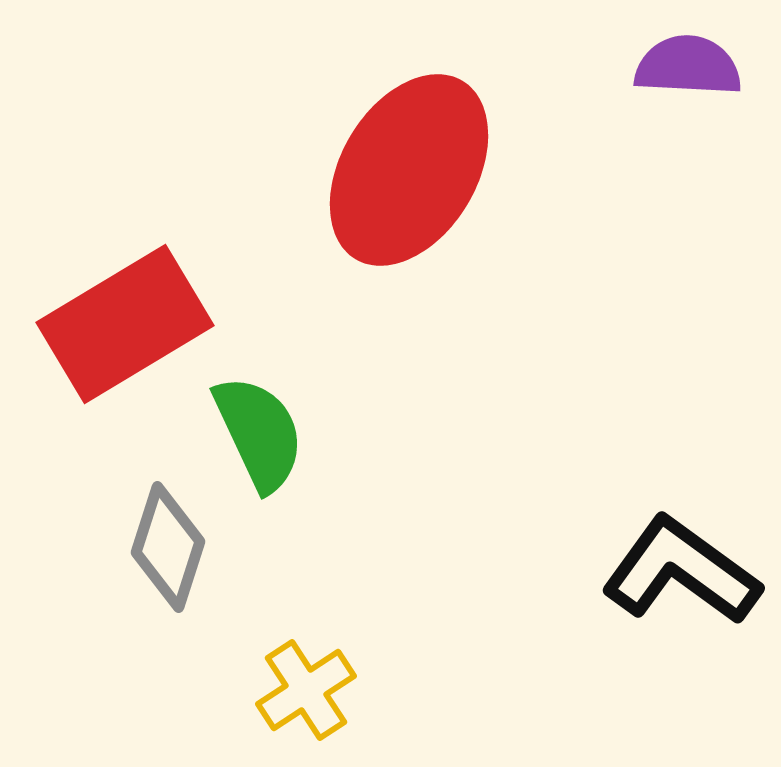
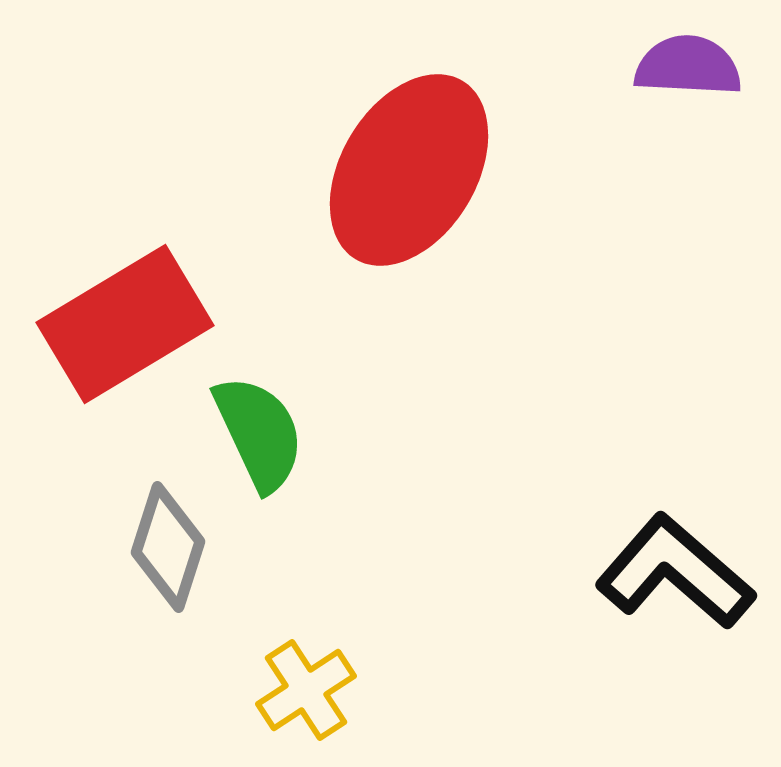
black L-shape: moved 6 px left, 1 px down; rotated 5 degrees clockwise
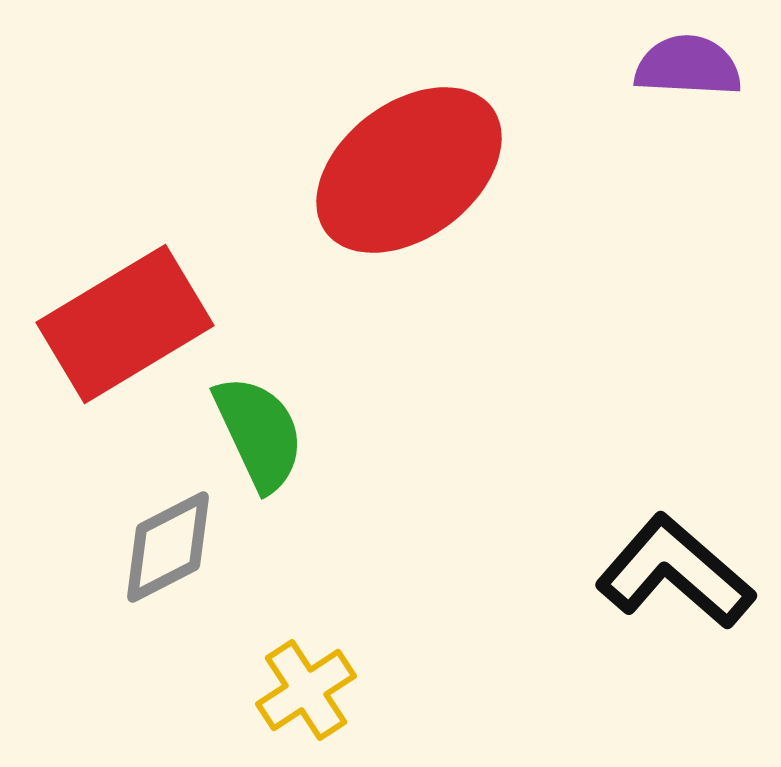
red ellipse: rotated 22 degrees clockwise
gray diamond: rotated 45 degrees clockwise
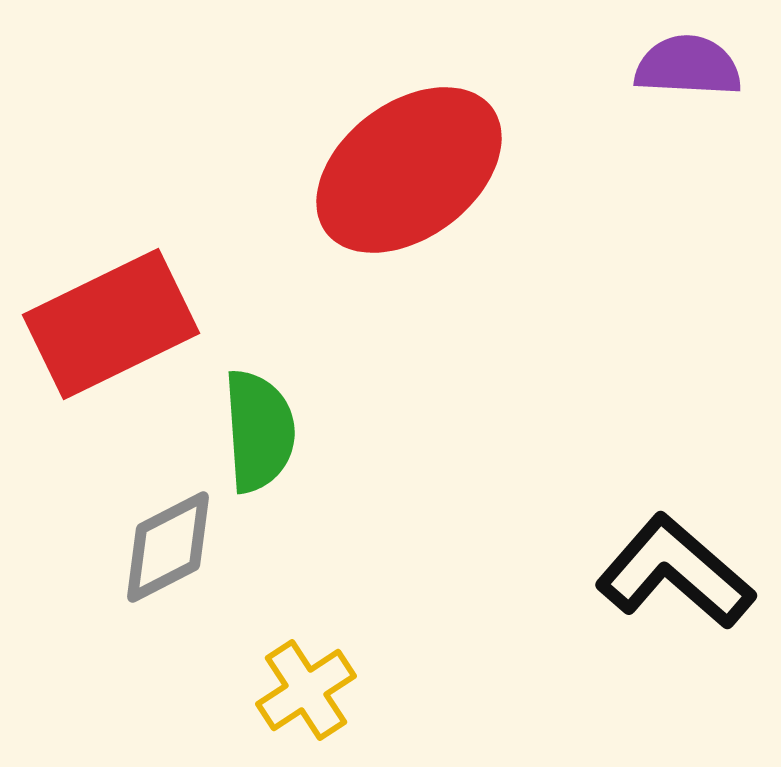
red rectangle: moved 14 px left; rotated 5 degrees clockwise
green semicircle: moved 2 px up; rotated 21 degrees clockwise
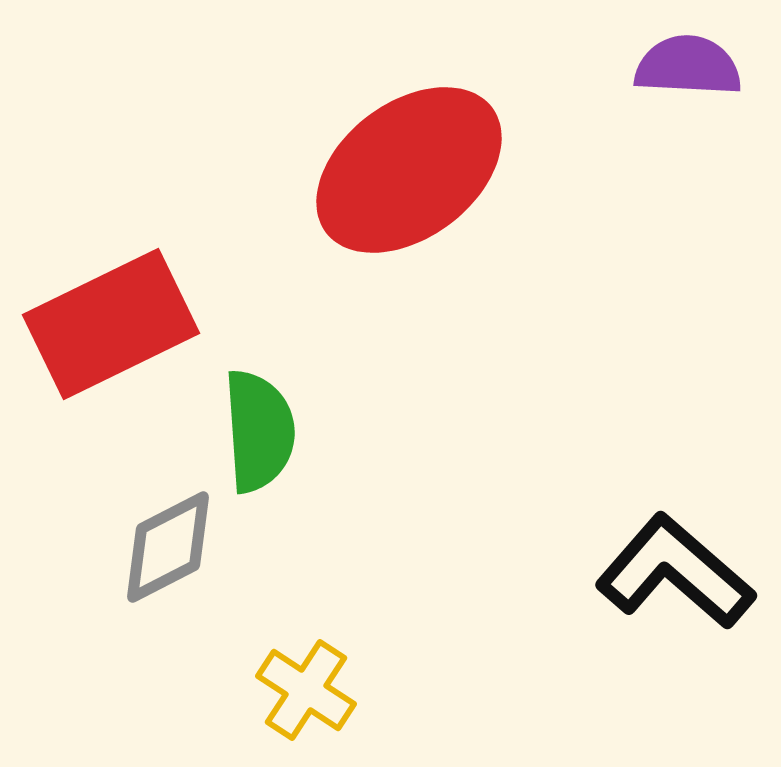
yellow cross: rotated 24 degrees counterclockwise
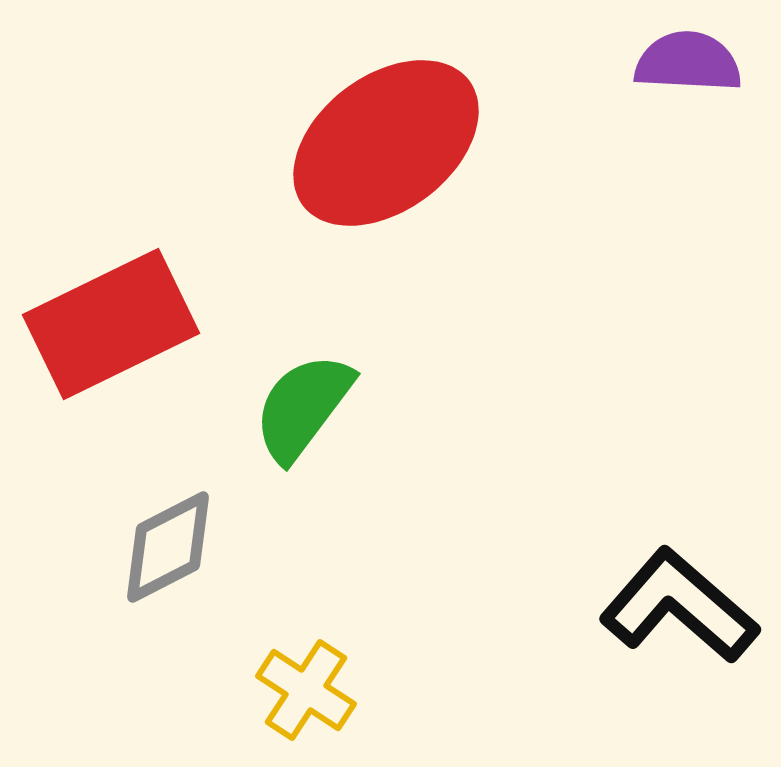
purple semicircle: moved 4 px up
red ellipse: moved 23 px left, 27 px up
green semicircle: moved 44 px right, 24 px up; rotated 139 degrees counterclockwise
black L-shape: moved 4 px right, 34 px down
